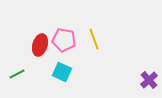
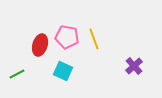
pink pentagon: moved 3 px right, 3 px up
cyan square: moved 1 px right, 1 px up
purple cross: moved 15 px left, 14 px up
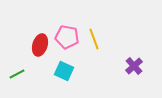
cyan square: moved 1 px right
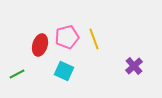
pink pentagon: rotated 25 degrees counterclockwise
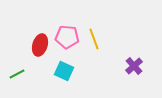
pink pentagon: rotated 20 degrees clockwise
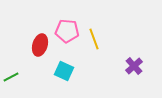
pink pentagon: moved 6 px up
green line: moved 6 px left, 3 px down
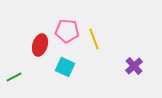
cyan square: moved 1 px right, 4 px up
green line: moved 3 px right
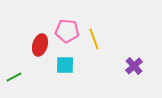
cyan square: moved 2 px up; rotated 24 degrees counterclockwise
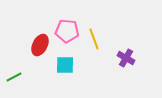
red ellipse: rotated 10 degrees clockwise
purple cross: moved 8 px left, 8 px up; rotated 18 degrees counterclockwise
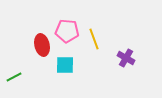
red ellipse: moved 2 px right; rotated 40 degrees counterclockwise
